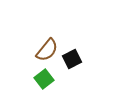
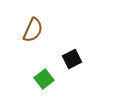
brown semicircle: moved 14 px left, 20 px up; rotated 15 degrees counterclockwise
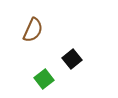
black square: rotated 12 degrees counterclockwise
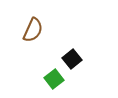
green square: moved 10 px right
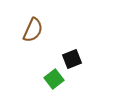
black square: rotated 18 degrees clockwise
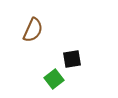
black square: rotated 12 degrees clockwise
